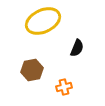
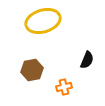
yellow ellipse: rotated 8 degrees clockwise
black semicircle: moved 10 px right, 12 px down
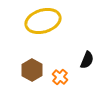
brown hexagon: rotated 20 degrees counterclockwise
orange cross: moved 4 px left, 10 px up; rotated 35 degrees counterclockwise
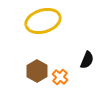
brown hexagon: moved 5 px right, 1 px down
